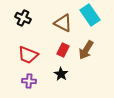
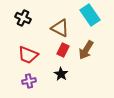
brown triangle: moved 3 px left, 5 px down
purple cross: rotated 16 degrees counterclockwise
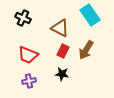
red rectangle: moved 1 px down
black star: moved 1 px right; rotated 24 degrees counterclockwise
